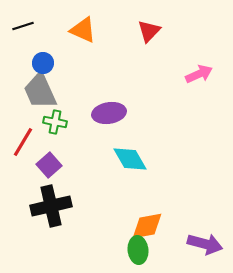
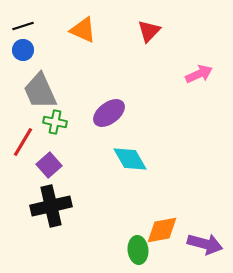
blue circle: moved 20 px left, 13 px up
purple ellipse: rotated 28 degrees counterclockwise
orange diamond: moved 15 px right, 4 px down
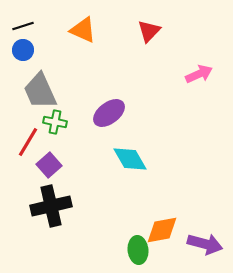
red line: moved 5 px right
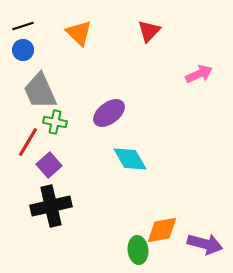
orange triangle: moved 4 px left, 3 px down; rotated 20 degrees clockwise
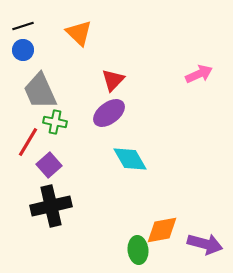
red triangle: moved 36 px left, 49 px down
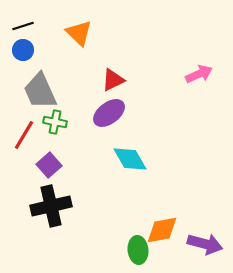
red triangle: rotated 20 degrees clockwise
red line: moved 4 px left, 7 px up
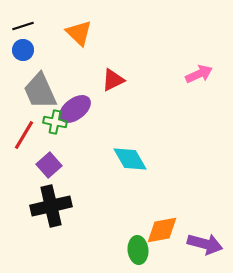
purple ellipse: moved 34 px left, 4 px up
